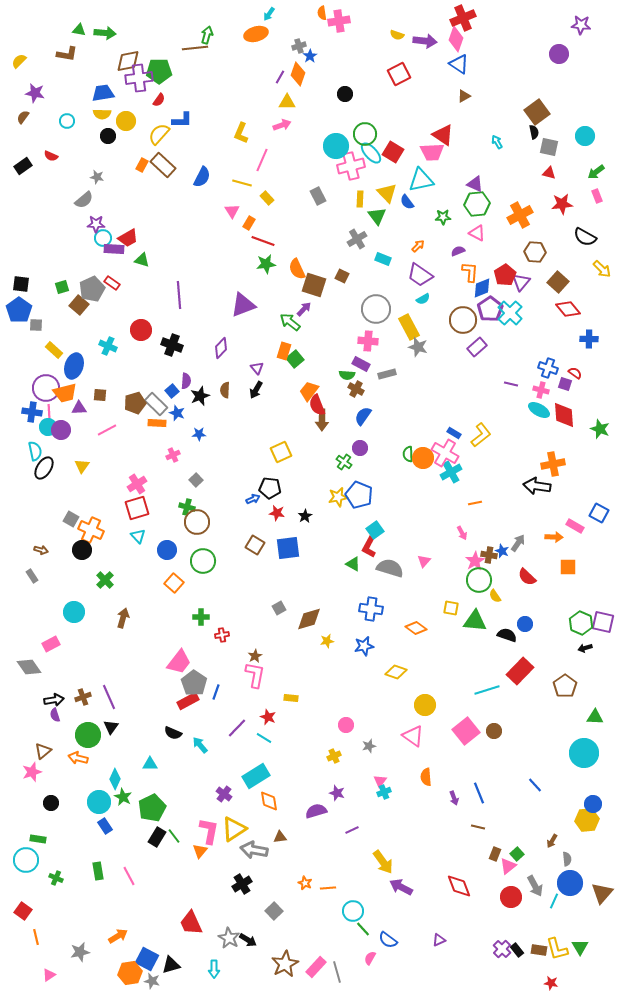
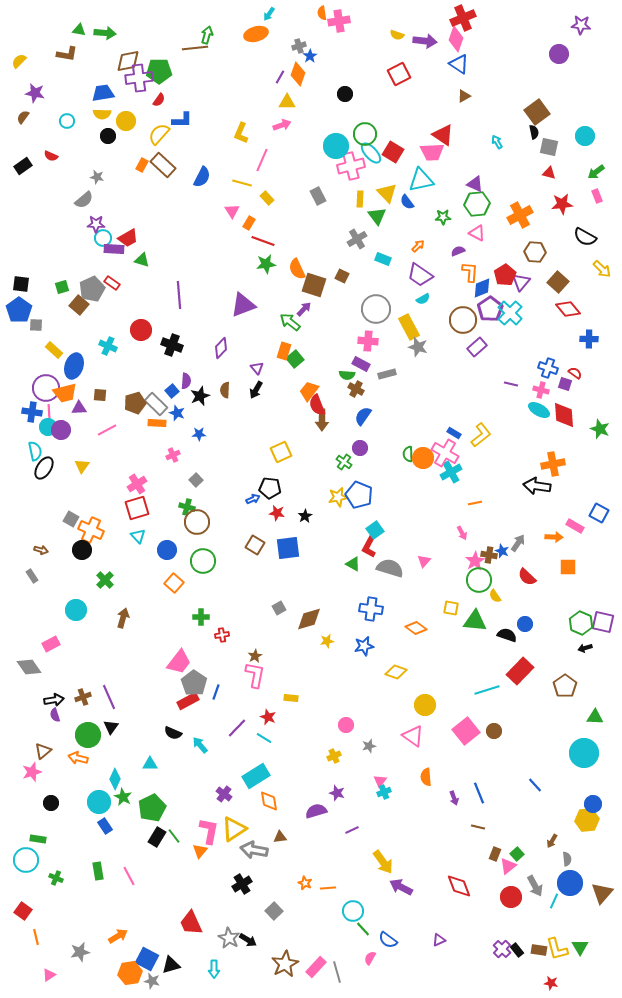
cyan circle at (74, 612): moved 2 px right, 2 px up
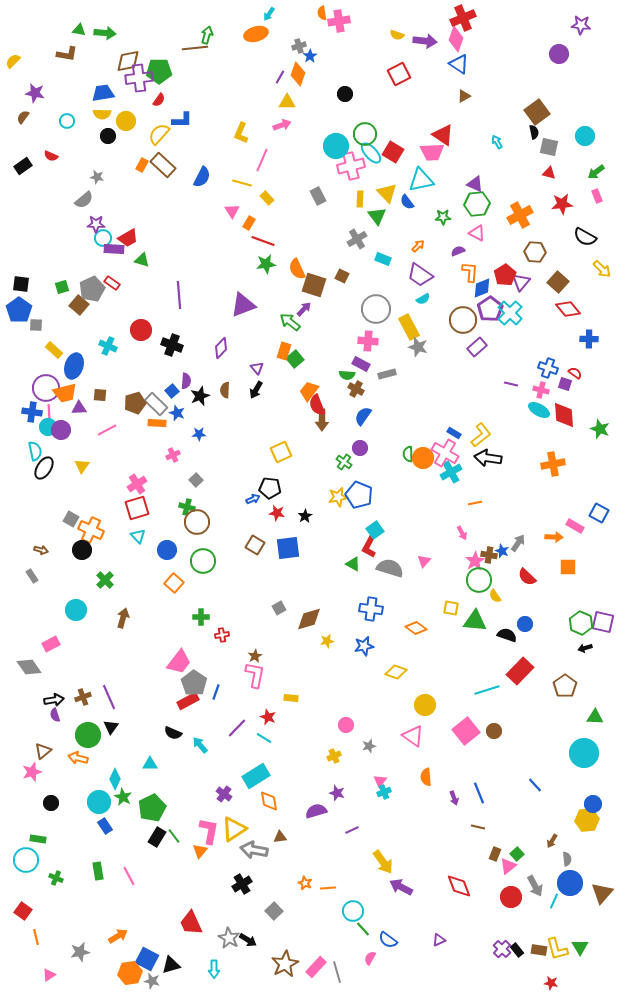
yellow semicircle at (19, 61): moved 6 px left
black arrow at (537, 486): moved 49 px left, 28 px up
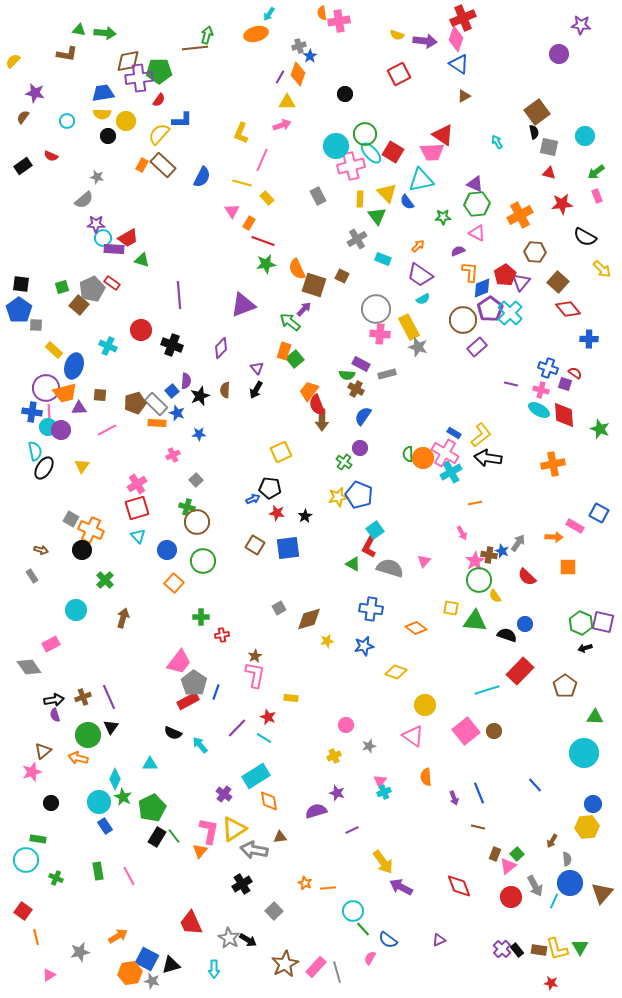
pink cross at (368, 341): moved 12 px right, 7 px up
yellow hexagon at (587, 820): moved 7 px down
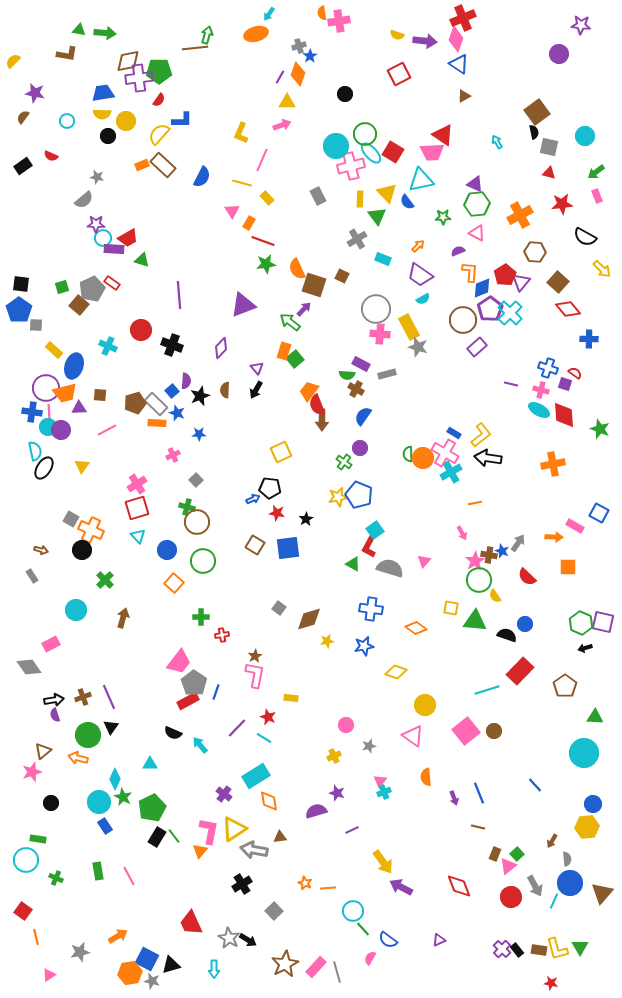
orange rectangle at (142, 165): rotated 40 degrees clockwise
black star at (305, 516): moved 1 px right, 3 px down
gray square at (279, 608): rotated 24 degrees counterclockwise
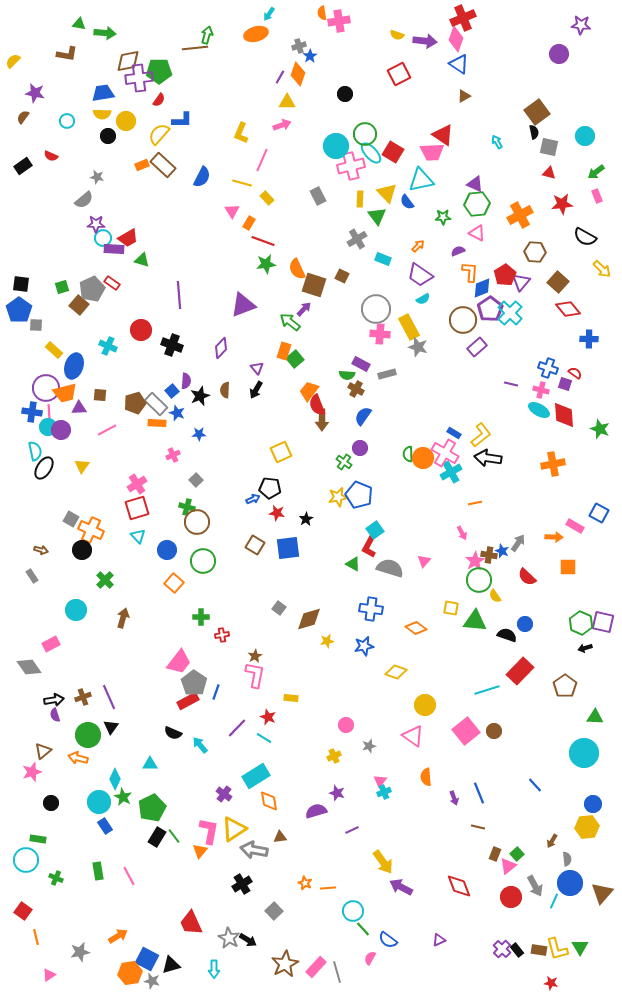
green triangle at (79, 30): moved 6 px up
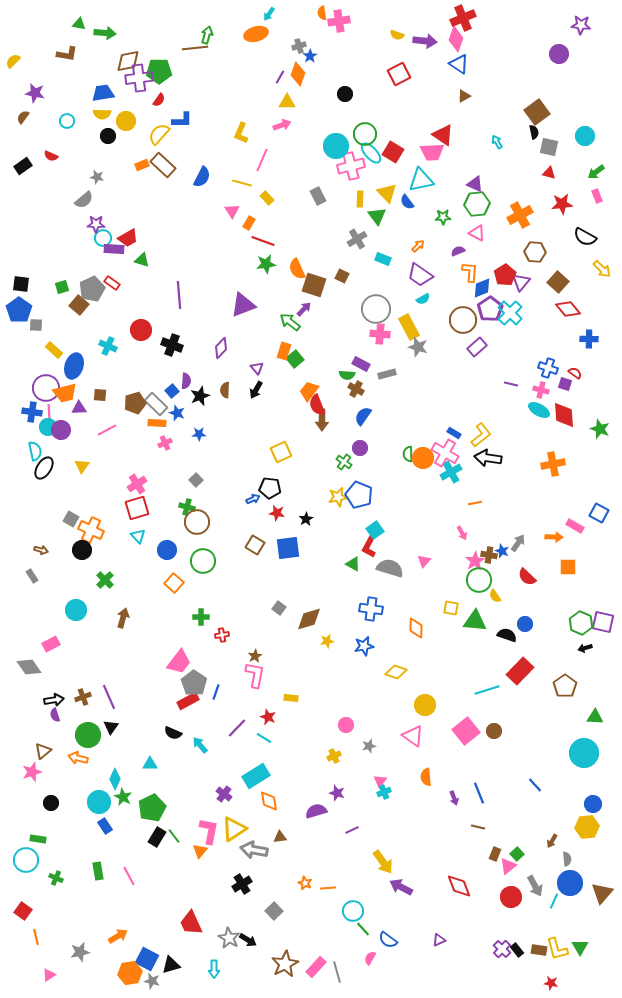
pink cross at (173, 455): moved 8 px left, 12 px up
orange diamond at (416, 628): rotated 55 degrees clockwise
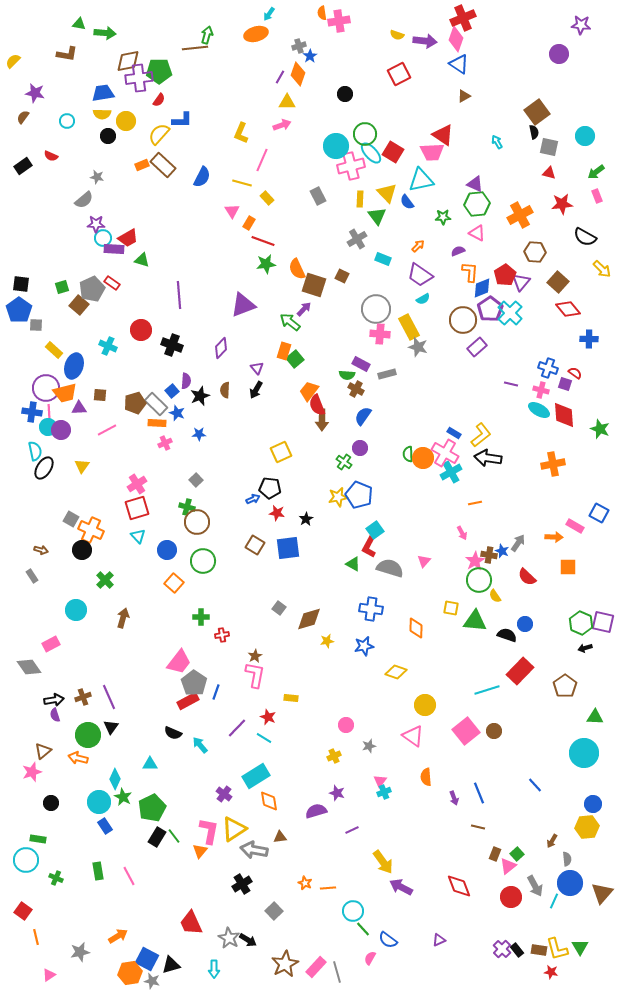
red star at (551, 983): moved 11 px up
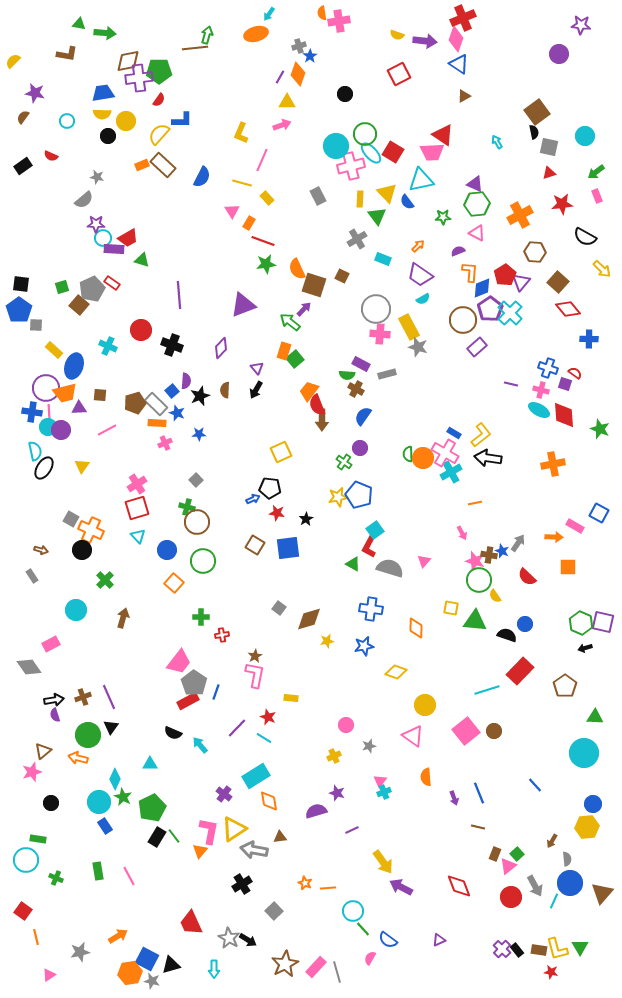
red triangle at (549, 173): rotated 32 degrees counterclockwise
pink star at (475, 561): rotated 24 degrees counterclockwise
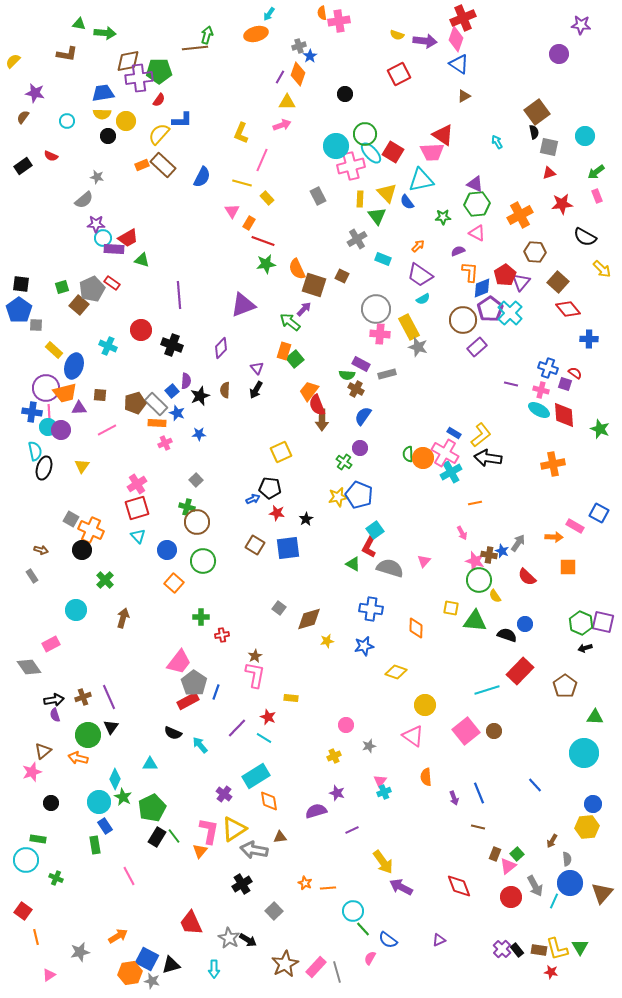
black ellipse at (44, 468): rotated 15 degrees counterclockwise
green rectangle at (98, 871): moved 3 px left, 26 px up
